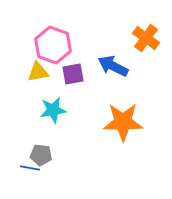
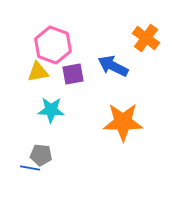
cyan star: moved 2 px left; rotated 12 degrees clockwise
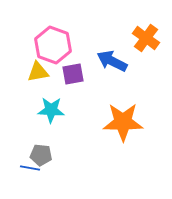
blue arrow: moved 1 px left, 5 px up
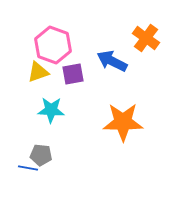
yellow triangle: rotated 10 degrees counterclockwise
blue line: moved 2 px left
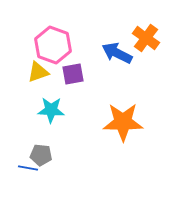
blue arrow: moved 5 px right, 8 px up
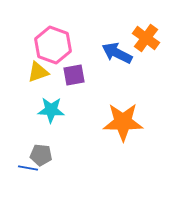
purple square: moved 1 px right, 1 px down
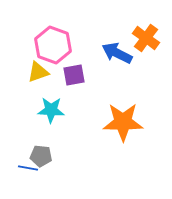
gray pentagon: moved 1 px down
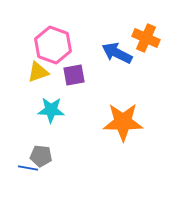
orange cross: rotated 12 degrees counterclockwise
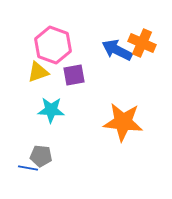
orange cross: moved 4 px left, 5 px down
blue arrow: moved 3 px up
orange star: rotated 6 degrees clockwise
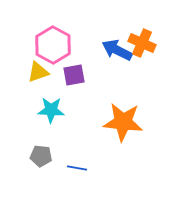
pink hexagon: rotated 9 degrees clockwise
blue line: moved 49 px right
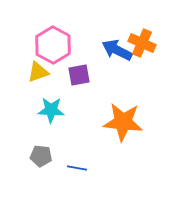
purple square: moved 5 px right
